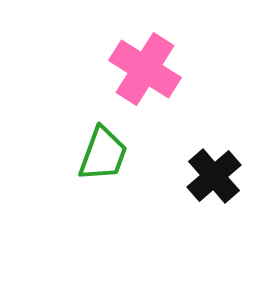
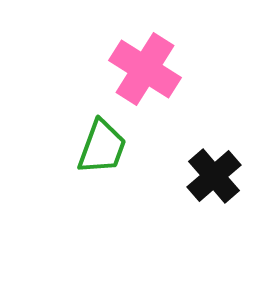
green trapezoid: moved 1 px left, 7 px up
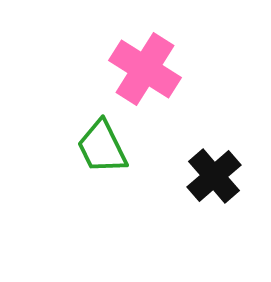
green trapezoid: rotated 134 degrees clockwise
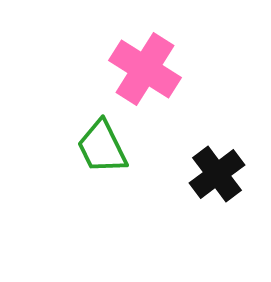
black cross: moved 3 px right, 2 px up; rotated 4 degrees clockwise
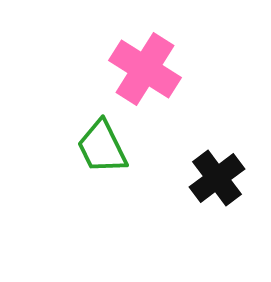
black cross: moved 4 px down
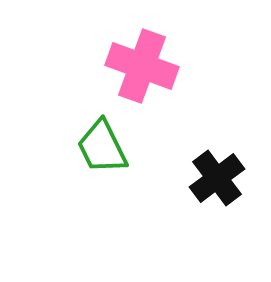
pink cross: moved 3 px left, 3 px up; rotated 12 degrees counterclockwise
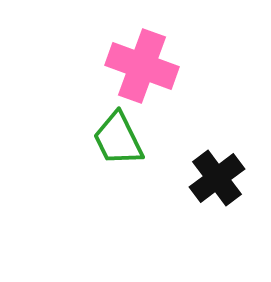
green trapezoid: moved 16 px right, 8 px up
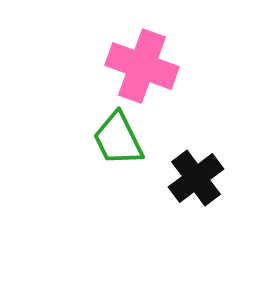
black cross: moved 21 px left
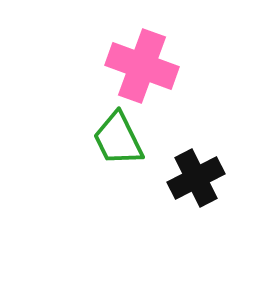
black cross: rotated 10 degrees clockwise
